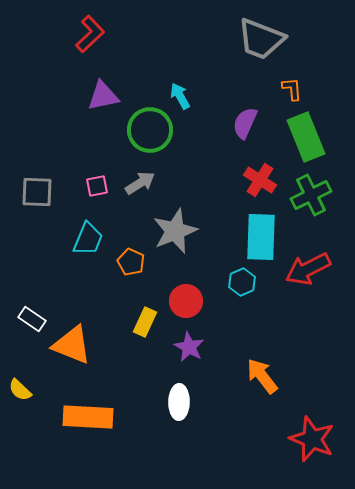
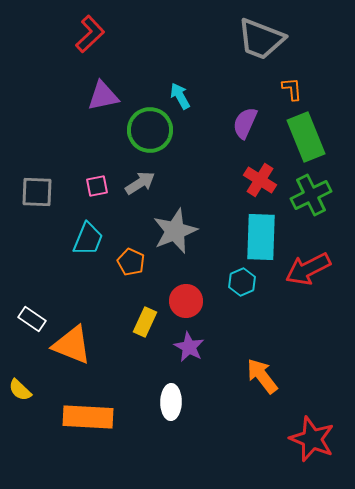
white ellipse: moved 8 px left
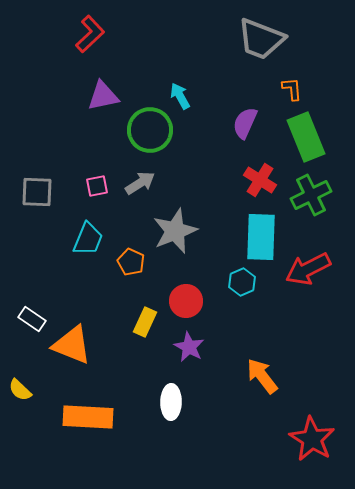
red star: rotated 9 degrees clockwise
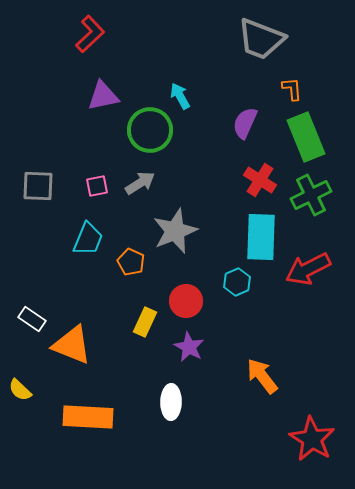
gray square: moved 1 px right, 6 px up
cyan hexagon: moved 5 px left
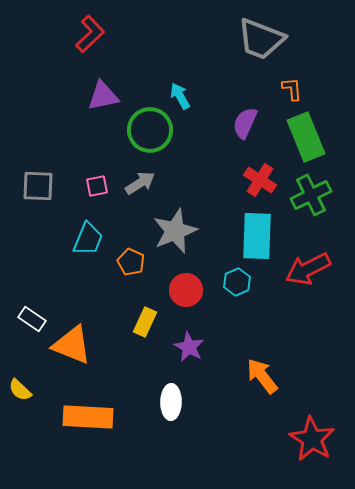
cyan rectangle: moved 4 px left, 1 px up
red circle: moved 11 px up
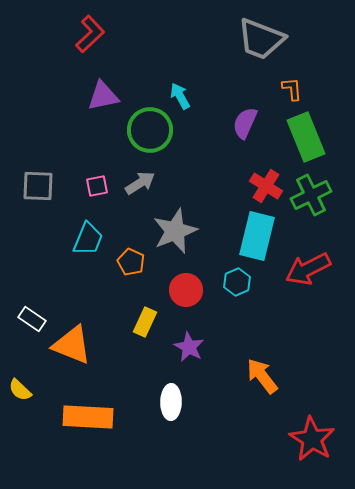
red cross: moved 6 px right, 6 px down
cyan rectangle: rotated 12 degrees clockwise
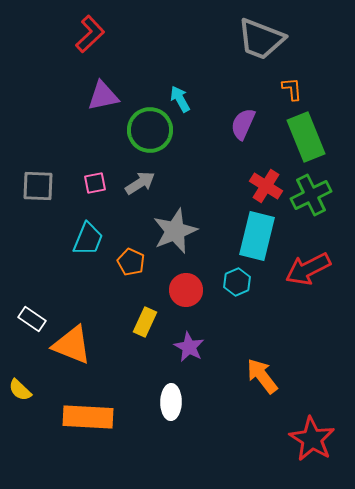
cyan arrow: moved 3 px down
purple semicircle: moved 2 px left, 1 px down
pink square: moved 2 px left, 3 px up
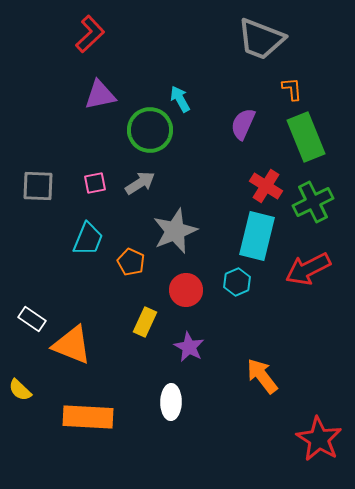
purple triangle: moved 3 px left, 1 px up
green cross: moved 2 px right, 7 px down
red star: moved 7 px right
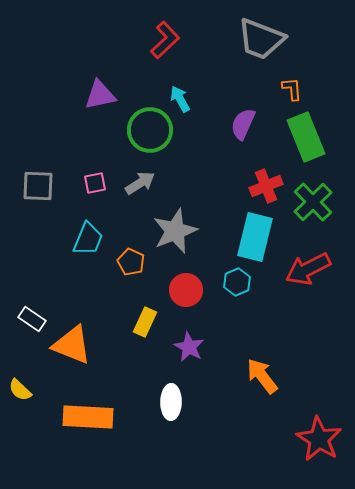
red L-shape: moved 75 px right, 6 px down
red cross: rotated 36 degrees clockwise
green cross: rotated 18 degrees counterclockwise
cyan rectangle: moved 2 px left, 1 px down
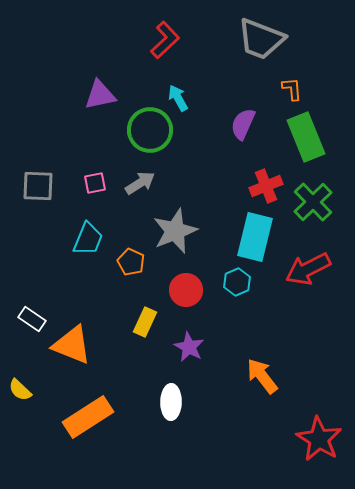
cyan arrow: moved 2 px left, 1 px up
orange rectangle: rotated 36 degrees counterclockwise
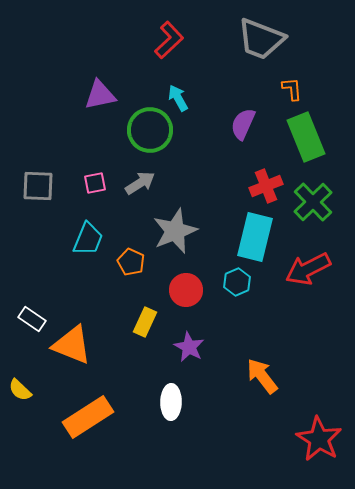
red L-shape: moved 4 px right
